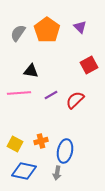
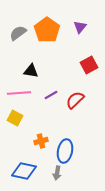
purple triangle: rotated 24 degrees clockwise
gray semicircle: rotated 18 degrees clockwise
yellow square: moved 26 px up
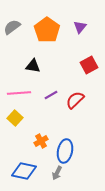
gray semicircle: moved 6 px left, 6 px up
black triangle: moved 2 px right, 5 px up
yellow square: rotated 14 degrees clockwise
orange cross: rotated 16 degrees counterclockwise
gray arrow: rotated 16 degrees clockwise
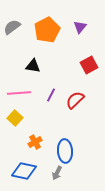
orange pentagon: rotated 10 degrees clockwise
purple line: rotated 32 degrees counterclockwise
orange cross: moved 6 px left, 1 px down
blue ellipse: rotated 15 degrees counterclockwise
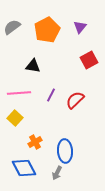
red square: moved 5 px up
blue diamond: moved 3 px up; rotated 50 degrees clockwise
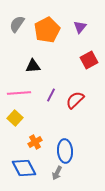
gray semicircle: moved 5 px right, 3 px up; rotated 18 degrees counterclockwise
black triangle: rotated 14 degrees counterclockwise
